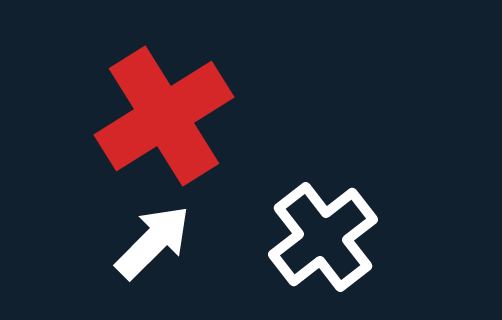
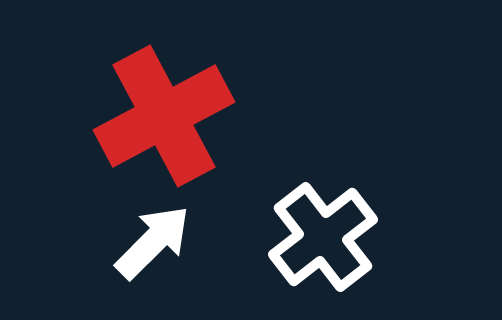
red cross: rotated 4 degrees clockwise
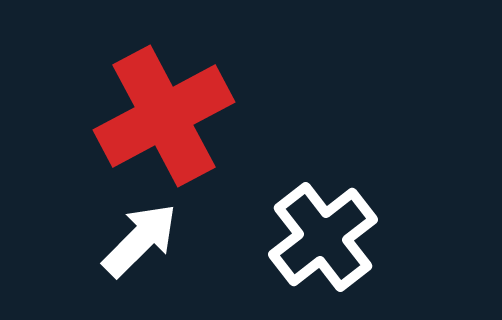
white arrow: moved 13 px left, 2 px up
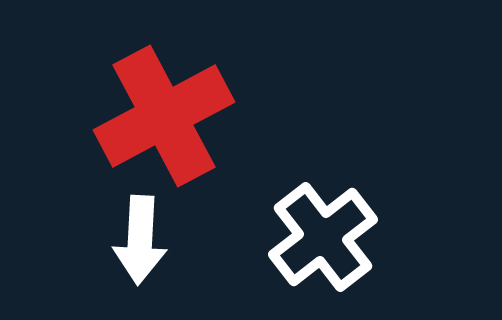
white arrow: rotated 138 degrees clockwise
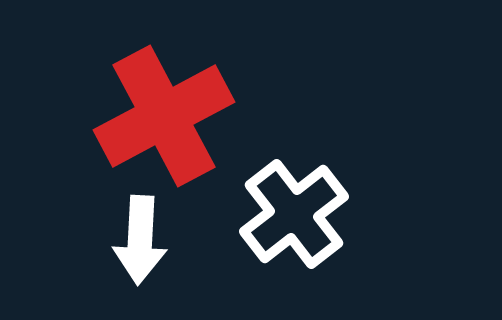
white cross: moved 29 px left, 23 px up
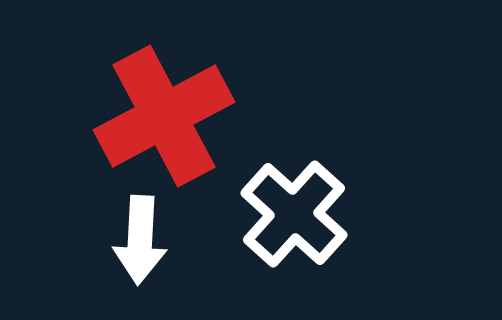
white cross: rotated 10 degrees counterclockwise
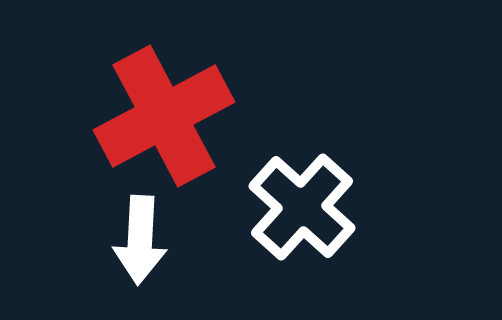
white cross: moved 8 px right, 7 px up
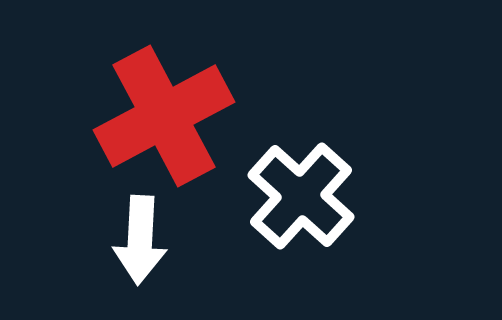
white cross: moved 1 px left, 11 px up
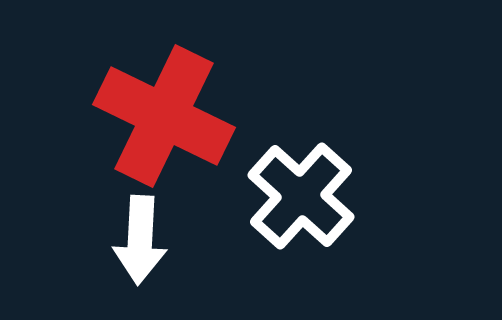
red cross: rotated 36 degrees counterclockwise
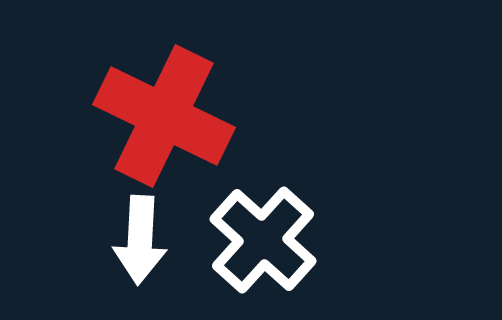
white cross: moved 38 px left, 44 px down
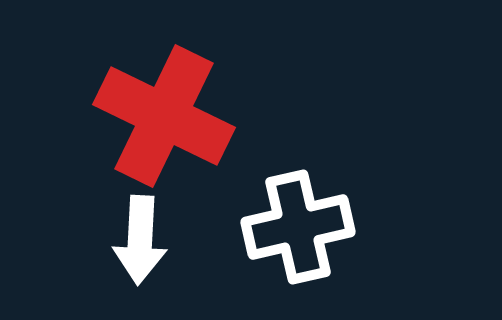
white cross: moved 35 px right, 13 px up; rotated 35 degrees clockwise
